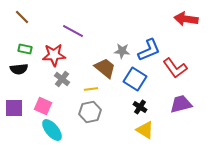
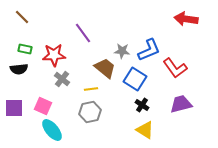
purple line: moved 10 px right, 2 px down; rotated 25 degrees clockwise
black cross: moved 2 px right, 2 px up
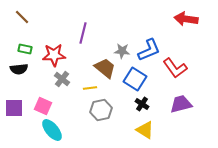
purple line: rotated 50 degrees clockwise
yellow line: moved 1 px left, 1 px up
black cross: moved 1 px up
gray hexagon: moved 11 px right, 2 px up
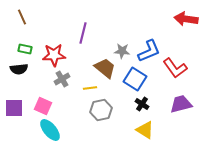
brown line: rotated 21 degrees clockwise
blue L-shape: moved 1 px down
gray cross: rotated 21 degrees clockwise
cyan ellipse: moved 2 px left
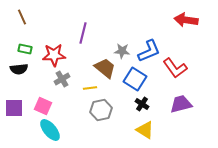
red arrow: moved 1 px down
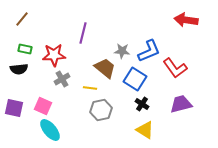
brown line: moved 2 px down; rotated 63 degrees clockwise
yellow line: rotated 16 degrees clockwise
purple square: rotated 12 degrees clockwise
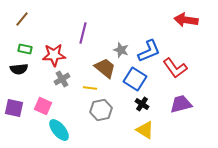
gray star: moved 1 px left, 1 px up; rotated 14 degrees clockwise
cyan ellipse: moved 9 px right
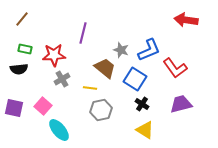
blue L-shape: moved 1 px up
pink square: rotated 18 degrees clockwise
